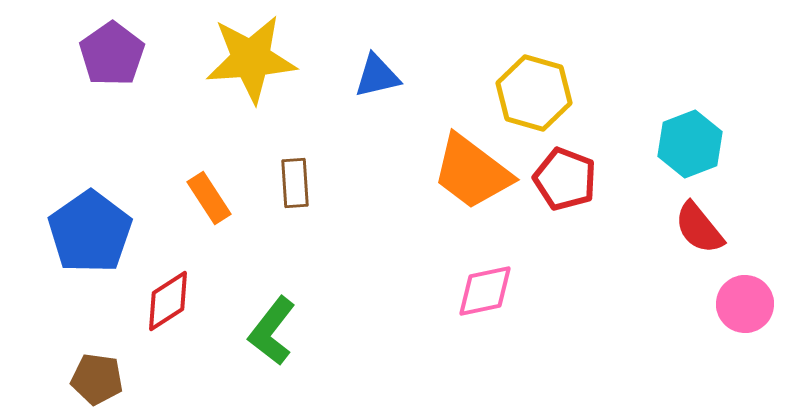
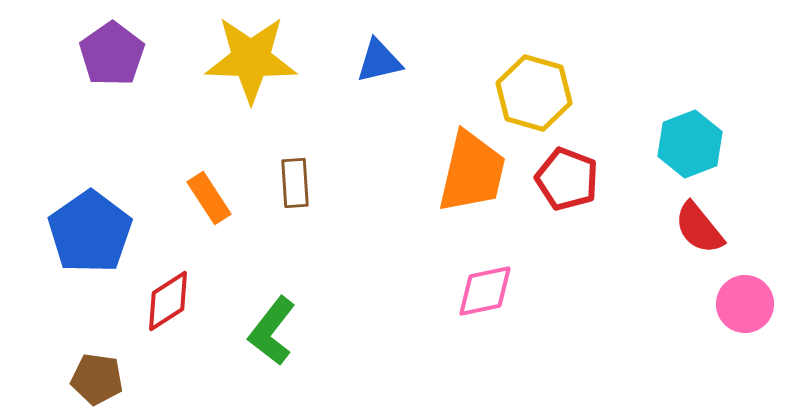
yellow star: rotated 6 degrees clockwise
blue triangle: moved 2 px right, 15 px up
orange trapezoid: rotated 114 degrees counterclockwise
red pentagon: moved 2 px right
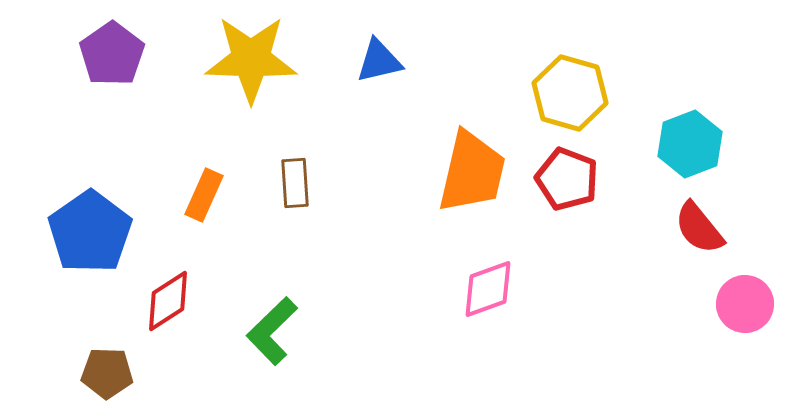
yellow hexagon: moved 36 px right
orange rectangle: moved 5 px left, 3 px up; rotated 57 degrees clockwise
pink diamond: moved 3 px right, 2 px up; rotated 8 degrees counterclockwise
green L-shape: rotated 8 degrees clockwise
brown pentagon: moved 10 px right, 6 px up; rotated 6 degrees counterclockwise
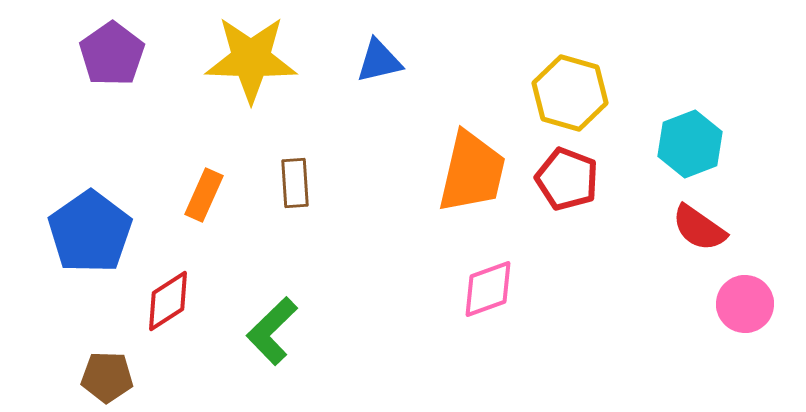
red semicircle: rotated 16 degrees counterclockwise
brown pentagon: moved 4 px down
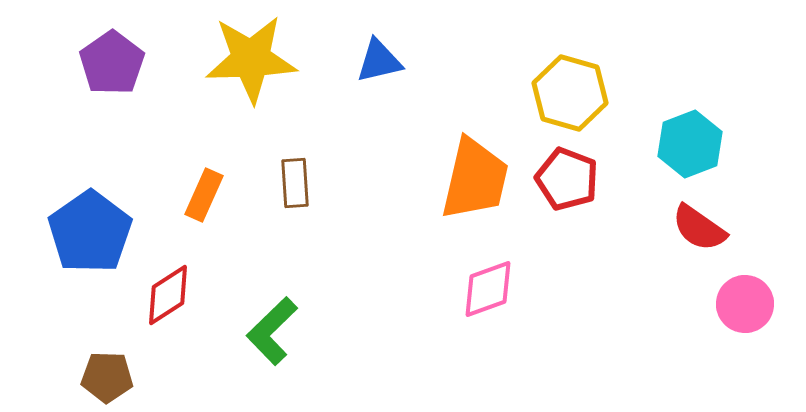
purple pentagon: moved 9 px down
yellow star: rotated 4 degrees counterclockwise
orange trapezoid: moved 3 px right, 7 px down
red diamond: moved 6 px up
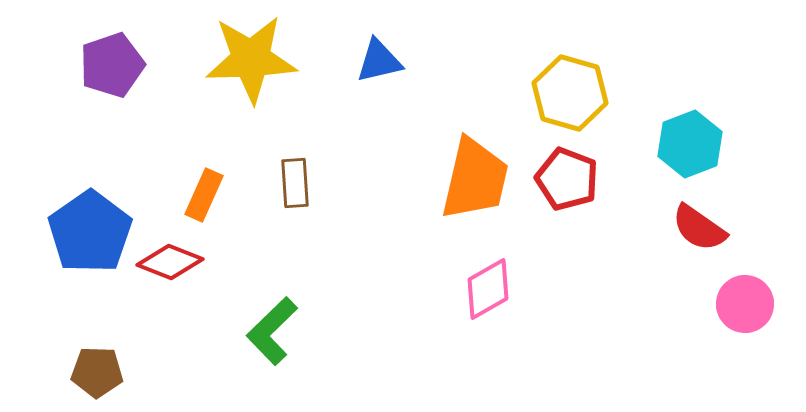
purple pentagon: moved 2 px down; rotated 16 degrees clockwise
pink diamond: rotated 10 degrees counterclockwise
red diamond: moved 2 px right, 33 px up; rotated 54 degrees clockwise
brown pentagon: moved 10 px left, 5 px up
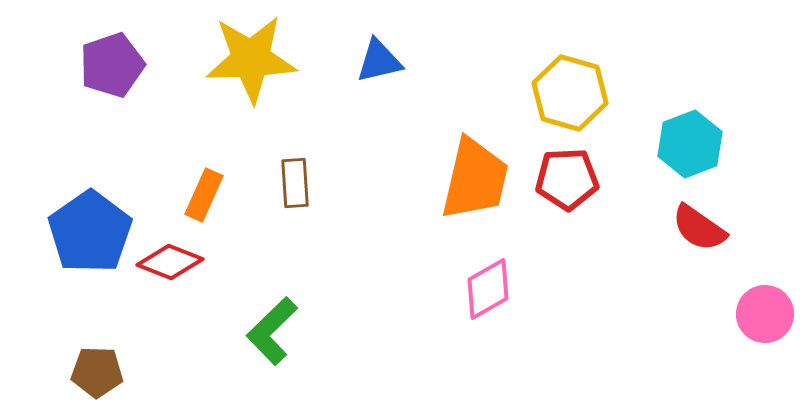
red pentagon: rotated 24 degrees counterclockwise
pink circle: moved 20 px right, 10 px down
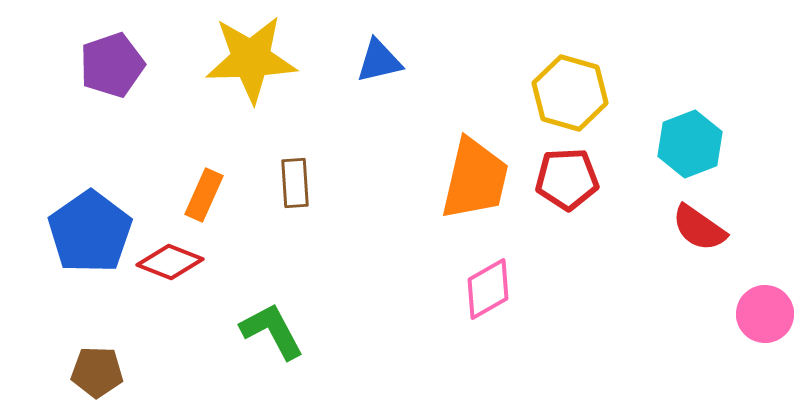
green L-shape: rotated 106 degrees clockwise
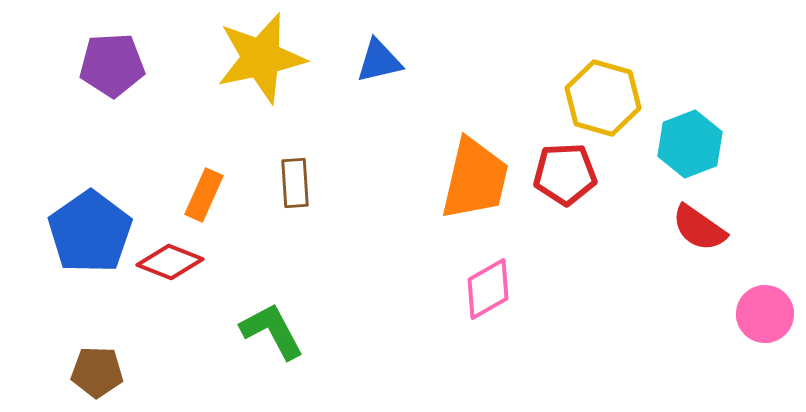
yellow star: moved 10 px right, 1 px up; rotated 10 degrees counterclockwise
purple pentagon: rotated 16 degrees clockwise
yellow hexagon: moved 33 px right, 5 px down
red pentagon: moved 2 px left, 5 px up
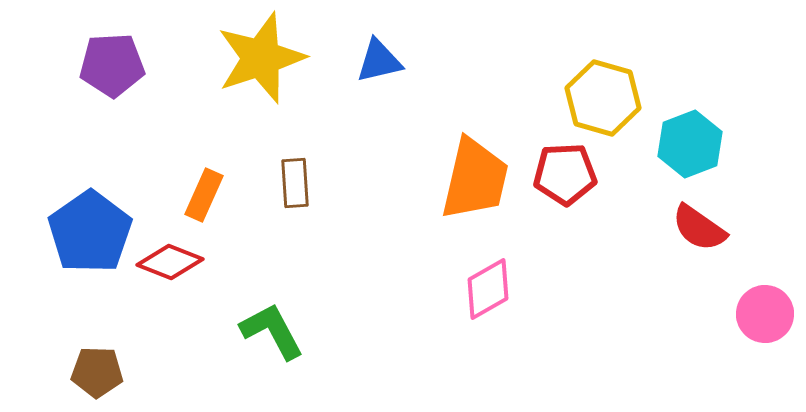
yellow star: rotated 6 degrees counterclockwise
